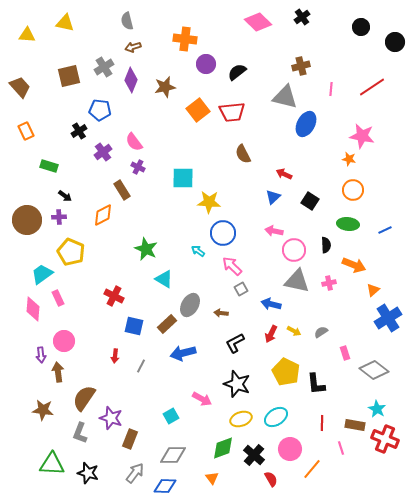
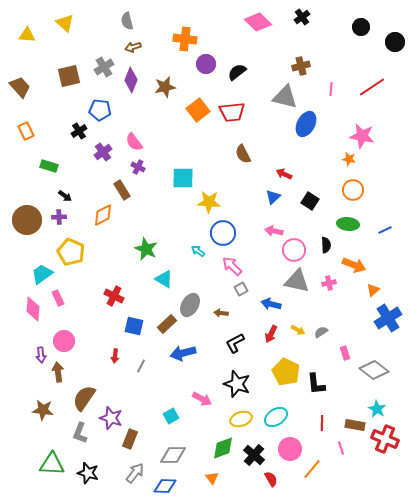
yellow triangle at (65, 23): rotated 30 degrees clockwise
yellow arrow at (294, 331): moved 4 px right, 1 px up
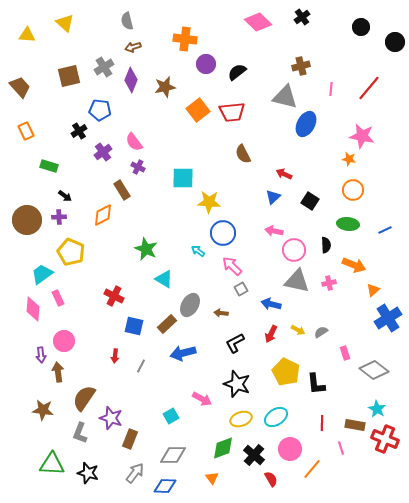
red line at (372, 87): moved 3 px left, 1 px down; rotated 16 degrees counterclockwise
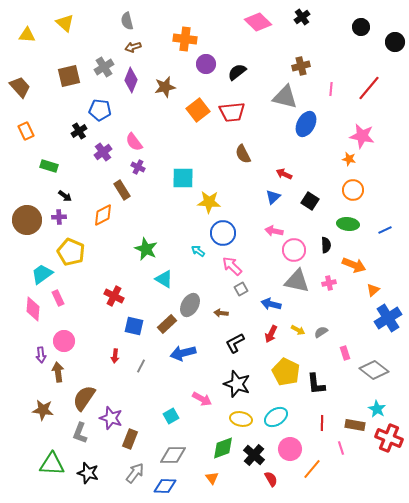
yellow ellipse at (241, 419): rotated 30 degrees clockwise
red cross at (385, 439): moved 4 px right, 1 px up
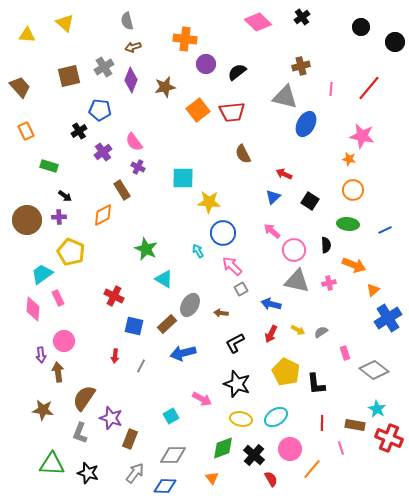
pink arrow at (274, 231): moved 2 px left; rotated 30 degrees clockwise
cyan arrow at (198, 251): rotated 24 degrees clockwise
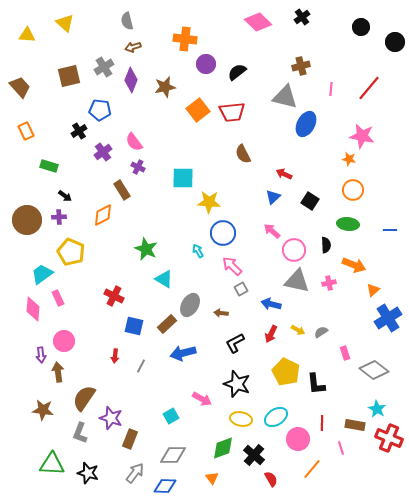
blue line at (385, 230): moved 5 px right; rotated 24 degrees clockwise
pink circle at (290, 449): moved 8 px right, 10 px up
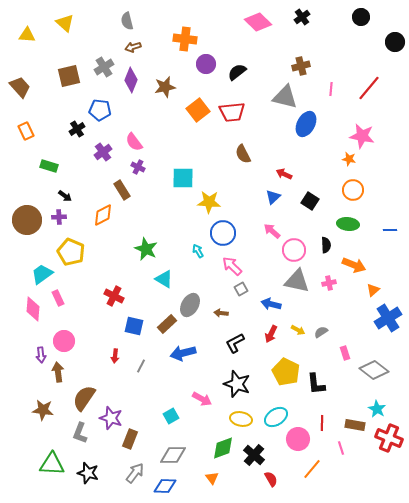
black circle at (361, 27): moved 10 px up
black cross at (79, 131): moved 2 px left, 2 px up
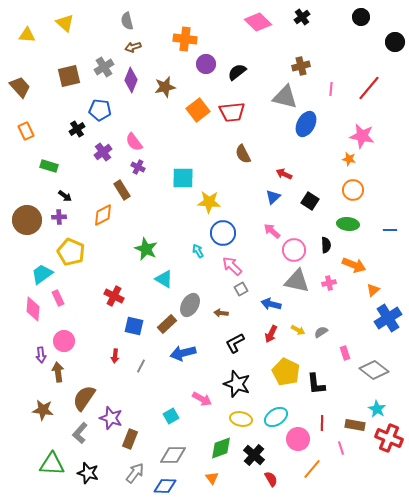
gray L-shape at (80, 433): rotated 20 degrees clockwise
green diamond at (223, 448): moved 2 px left
